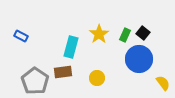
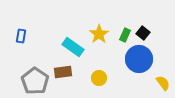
blue rectangle: rotated 72 degrees clockwise
cyan rectangle: moved 2 px right; rotated 70 degrees counterclockwise
yellow circle: moved 2 px right
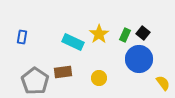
blue rectangle: moved 1 px right, 1 px down
cyan rectangle: moved 5 px up; rotated 10 degrees counterclockwise
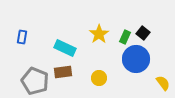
green rectangle: moved 2 px down
cyan rectangle: moved 8 px left, 6 px down
blue circle: moved 3 px left
gray pentagon: rotated 12 degrees counterclockwise
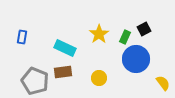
black square: moved 1 px right, 4 px up; rotated 24 degrees clockwise
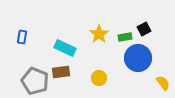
green rectangle: rotated 56 degrees clockwise
blue circle: moved 2 px right, 1 px up
brown rectangle: moved 2 px left
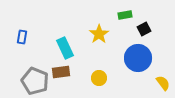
green rectangle: moved 22 px up
cyan rectangle: rotated 40 degrees clockwise
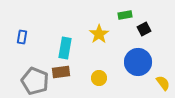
cyan rectangle: rotated 35 degrees clockwise
blue circle: moved 4 px down
